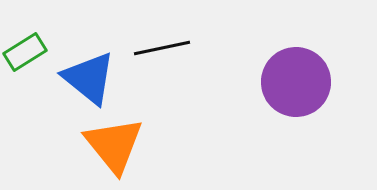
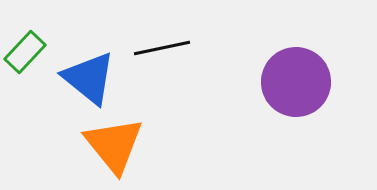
green rectangle: rotated 15 degrees counterclockwise
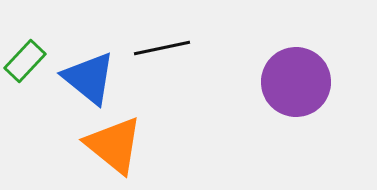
green rectangle: moved 9 px down
orange triangle: rotated 12 degrees counterclockwise
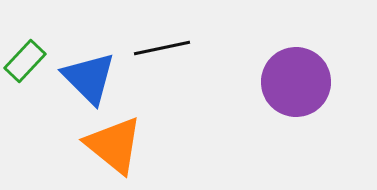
blue triangle: rotated 6 degrees clockwise
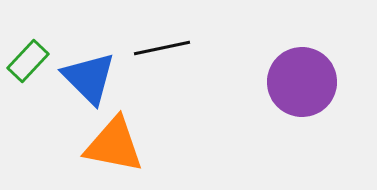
green rectangle: moved 3 px right
purple circle: moved 6 px right
orange triangle: rotated 28 degrees counterclockwise
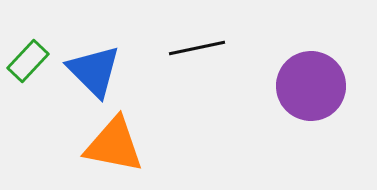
black line: moved 35 px right
blue triangle: moved 5 px right, 7 px up
purple circle: moved 9 px right, 4 px down
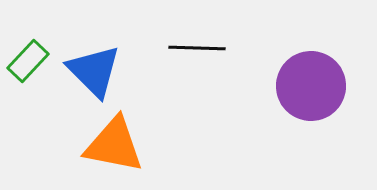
black line: rotated 14 degrees clockwise
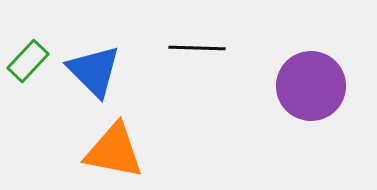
orange triangle: moved 6 px down
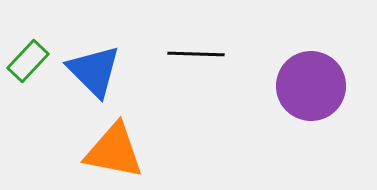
black line: moved 1 px left, 6 px down
